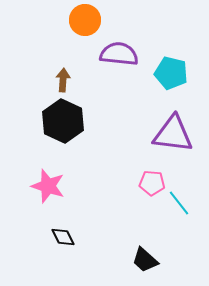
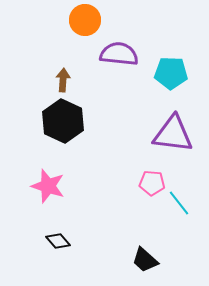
cyan pentagon: rotated 12 degrees counterclockwise
black diamond: moved 5 px left, 4 px down; rotated 15 degrees counterclockwise
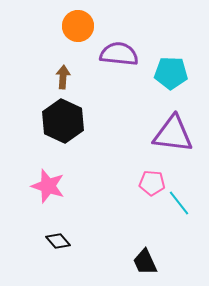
orange circle: moved 7 px left, 6 px down
brown arrow: moved 3 px up
black trapezoid: moved 2 px down; rotated 24 degrees clockwise
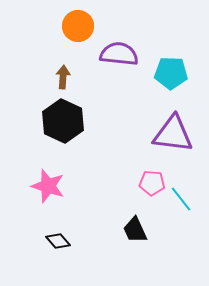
cyan line: moved 2 px right, 4 px up
black trapezoid: moved 10 px left, 32 px up
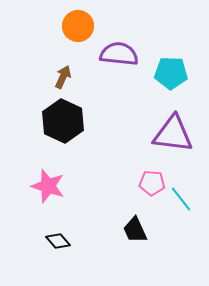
brown arrow: rotated 20 degrees clockwise
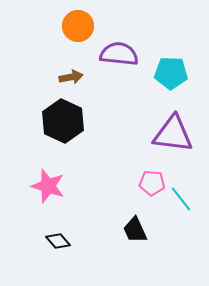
brown arrow: moved 8 px right; rotated 55 degrees clockwise
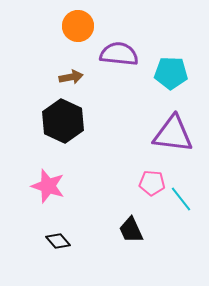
black trapezoid: moved 4 px left
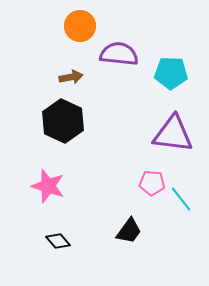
orange circle: moved 2 px right
black trapezoid: moved 2 px left, 1 px down; rotated 120 degrees counterclockwise
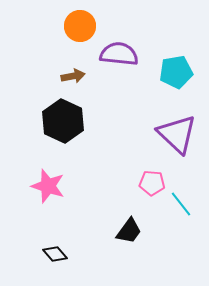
cyan pentagon: moved 5 px right, 1 px up; rotated 12 degrees counterclockwise
brown arrow: moved 2 px right, 1 px up
purple triangle: moved 4 px right; rotated 36 degrees clockwise
cyan line: moved 5 px down
black diamond: moved 3 px left, 13 px down
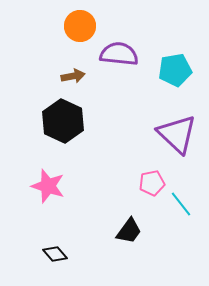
cyan pentagon: moved 1 px left, 2 px up
pink pentagon: rotated 15 degrees counterclockwise
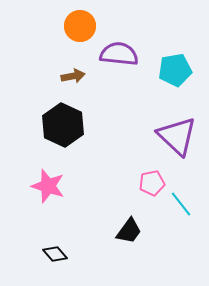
black hexagon: moved 4 px down
purple triangle: moved 2 px down
